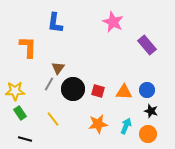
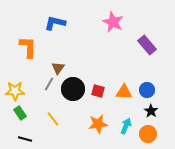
blue L-shape: rotated 95 degrees clockwise
black star: rotated 16 degrees clockwise
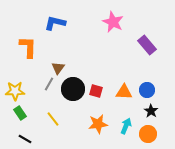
red square: moved 2 px left
black line: rotated 16 degrees clockwise
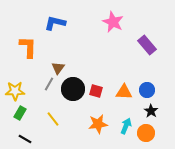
green rectangle: rotated 64 degrees clockwise
orange circle: moved 2 px left, 1 px up
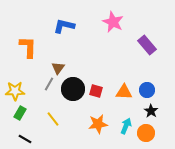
blue L-shape: moved 9 px right, 3 px down
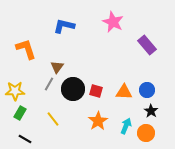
orange L-shape: moved 2 px left, 2 px down; rotated 20 degrees counterclockwise
brown triangle: moved 1 px left, 1 px up
orange star: moved 3 px up; rotated 24 degrees counterclockwise
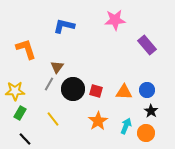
pink star: moved 2 px right, 2 px up; rotated 30 degrees counterclockwise
black line: rotated 16 degrees clockwise
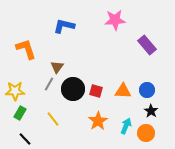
orange triangle: moved 1 px left, 1 px up
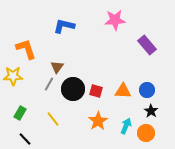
yellow star: moved 2 px left, 15 px up
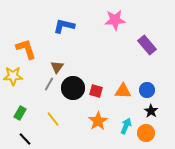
black circle: moved 1 px up
